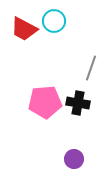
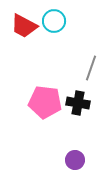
red trapezoid: moved 3 px up
pink pentagon: rotated 12 degrees clockwise
purple circle: moved 1 px right, 1 px down
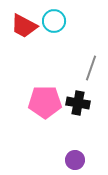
pink pentagon: rotated 8 degrees counterclockwise
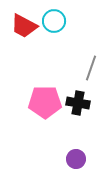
purple circle: moved 1 px right, 1 px up
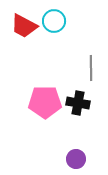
gray line: rotated 20 degrees counterclockwise
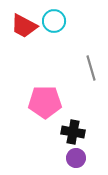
gray line: rotated 15 degrees counterclockwise
black cross: moved 5 px left, 29 px down
purple circle: moved 1 px up
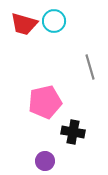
red trapezoid: moved 2 px up; rotated 12 degrees counterclockwise
gray line: moved 1 px left, 1 px up
pink pentagon: rotated 12 degrees counterclockwise
purple circle: moved 31 px left, 3 px down
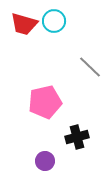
gray line: rotated 30 degrees counterclockwise
black cross: moved 4 px right, 5 px down; rotated 25 degrees counterclockwise
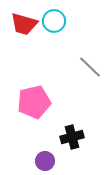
pink pentagon: moved 11 px left
black cross: moved 5 px left
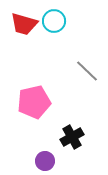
gray line: moved 3 px left, 4 px down
black cross: rotated 15 degrees counterclockwise
